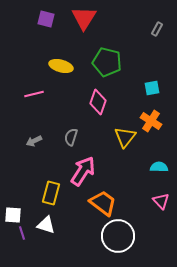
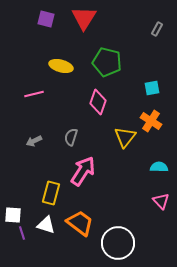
orange trapezoid: moved 23 px left, 20 px down
white circle: moved 7 px down
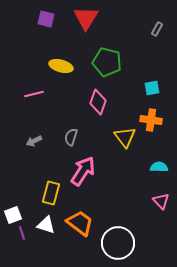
red triangle: moved 2 px right
orange cross: moved 1 px up; rotated 25 degrees counterclockwise
yellow triangle: rotated 15 degrees counterclockwise
white square: rotated 24 degrees counterclockwise
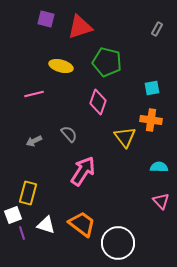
red triangle: moved 6 px left, 9 px down; rotated 40 degrees clockwise
gray semicircle: moved 2 px left, 3 px up; rotated 120 degrees clockwise
yellow rectangle: moved 23 px left
orange trapezoid: moved 2 px right, 1 px down
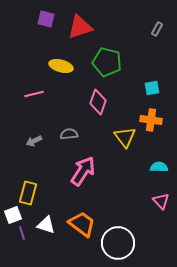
gray semicircle: rotated 54 degrees counterclockwise
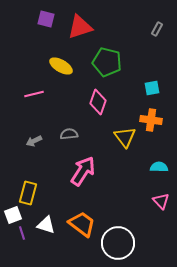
yellow ellipse: rotated 15 degrees clockwise
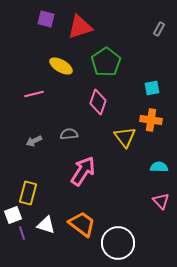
gray rectangle: moved 2 px right
green pentagon: moved 1 px left; rotated 24 degrees clockwise
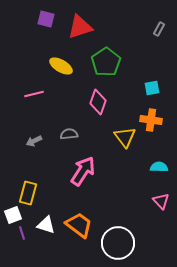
orange trapezoid: moved 3 px left, 1 px down
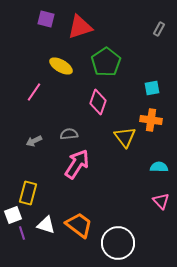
pink line: moved 2 px up; rotated 42 degrees counterclockwise
pink arrow: moved 6 px left, 7 px up
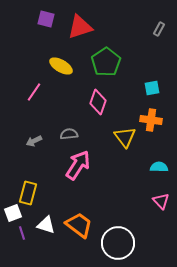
pink arrow: moved 1 px right, 1 px down
white square: moved 2 px up
